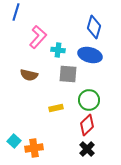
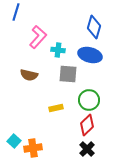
orange cross: moved 1 px left
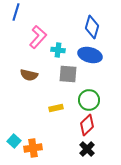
blue diamond: moved 2 px left
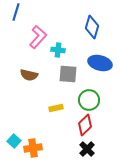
blue ellipse: moved 10 px right, 8 px down
red diamond: moved 2 px left
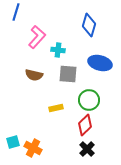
blue diamond: moved 3 px left, 2 px up
pink L-shape: moved 1 px left
brown semicircle: moved 5 px right
cyan square: moved 1 px left, 1 px down; rotated 32 degrees clockwise
orange cross: rotated 36 degrees clockwise
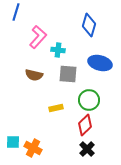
pink L-shape: moved 1 px right
cyan square: rotated 16 degrees clockwise
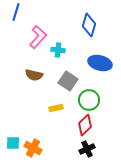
gray square: moved 7 px down; rotated 30 degrees clockwise
cyan square: moved 1 px down
black cross: rotated 21 degrees clockwise
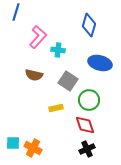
red diamond: rotated 65 degrees counterclockwise
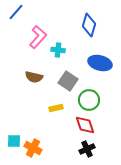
blue line: rotated 24 degrees clockwise
brown semicircle: moved 2 px down
cyan square: moved 1 px right, 2 px up
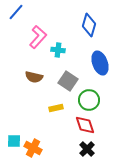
blue ellipse: rotated 55 degrees clockwise
black cross: rotated 21 degrees counterclockwise
